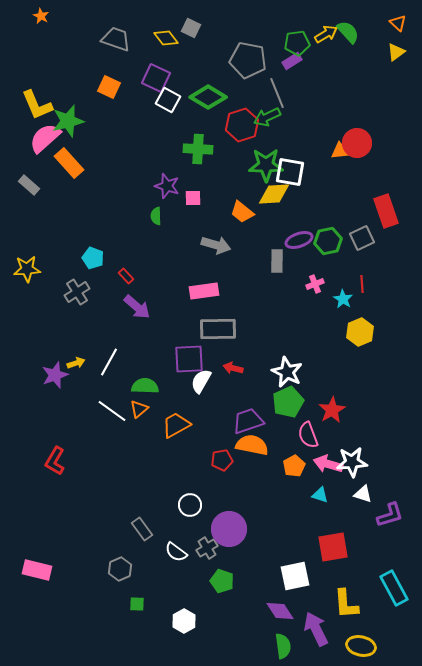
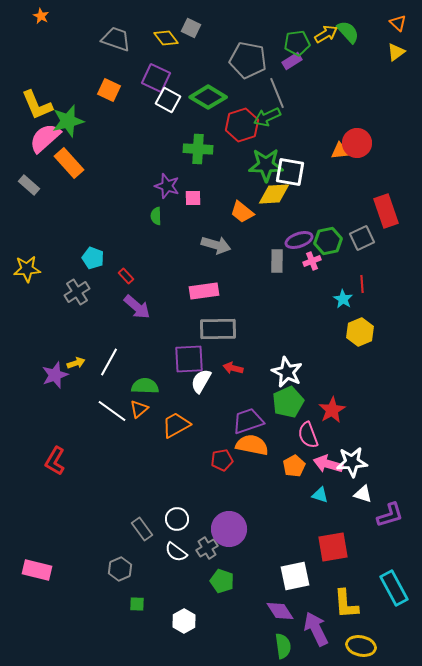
orange square at (109, 87): moved 3 px down
pink cross at (315, 284): moved 3 px left, 23 px up
white circle at (190, 505): moved 13 px left, 14 px down
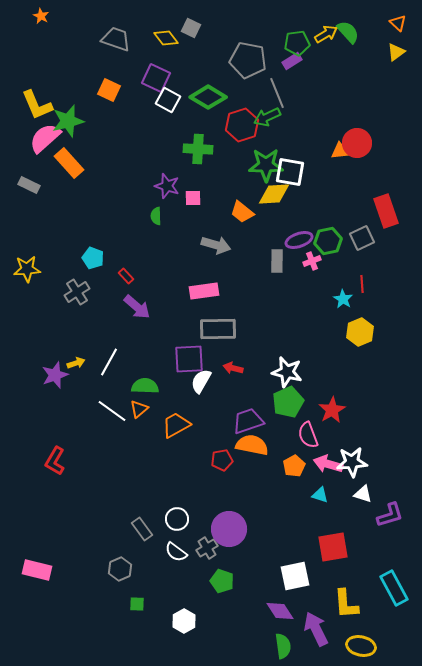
gray rectangle at (29, 185): rotated 15 degrees counterclockwise
white star at (287, 372): rotated 12 degrees counterclockwise
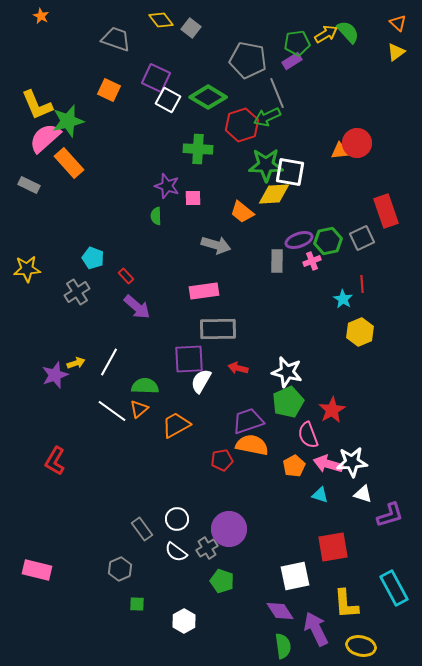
gray square at (191, 28): rotated 12 degrees clockwise
yellow diamond at (166, 38): moved 5 px left, 18 px up
red arrow at (233, 368): moved 5 px right
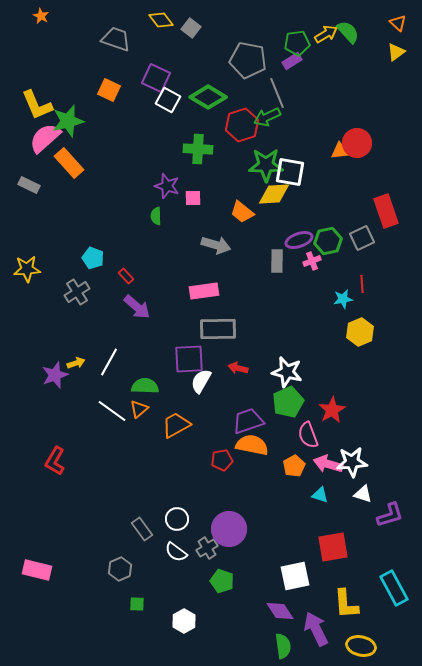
cyan star at (343, 299): rotated 30 degrees clockwise
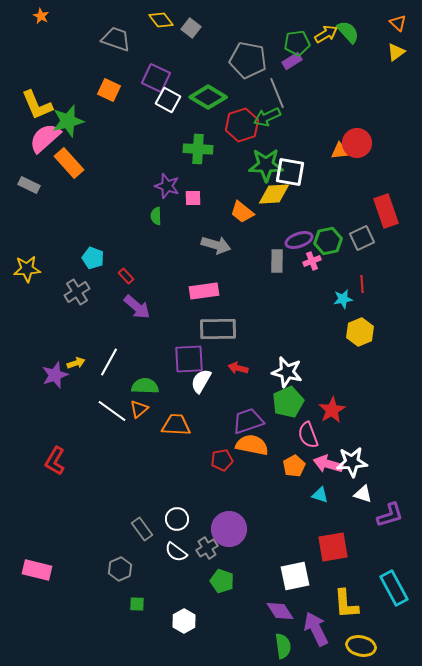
orange trapezoid at (176, 425): rotated 32 degrees clockwise
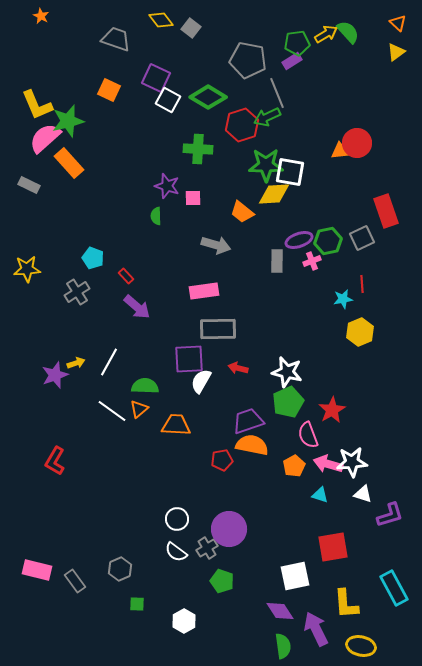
gray rectangle at (142, 529): moved 67 px left, 52 px down
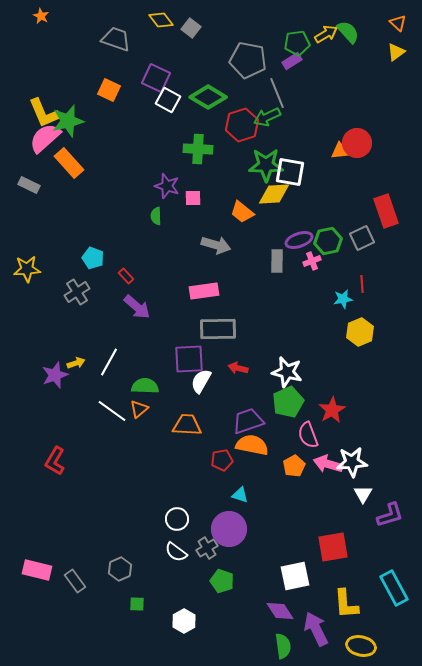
yellow L-shape at (37, 105): moved 7 px right, 8 px down
orange trapezoid at (176, 425): moved 11 px right
white triangle at (363, 494): rotated 42 degrees clockwise
cyan triangle at (320, 495): moved 80 px left
